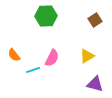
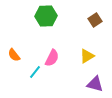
cyan line: moved 2 px right, 2 px down; rotated 32 degrees counterclockwise
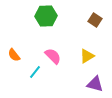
brown square: rotated 24 degrees counterclockwise
pink semicircle: moved 1 px right, 2 px up; rotated 72 degrees counterclockwise
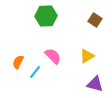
orange semicircle: moved 4 px right, 7 px down; rotated 64 degrees clockwise
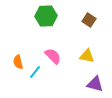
brown square: moved 6 px left
yellow triangle: rotated 42 degrees clockwise
orange semicircle: rotated 40 degrees counterclockwise
